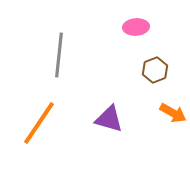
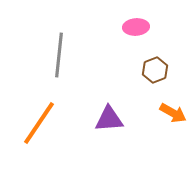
purple triangle: rotated 20 degrees counterclockwise
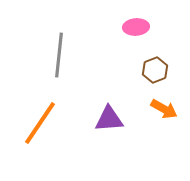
orange arrow: moved 9 px left, 4 px up
orange line: moved 1 px right
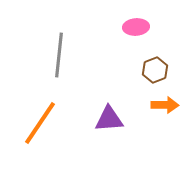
orange arrow: moved 1 px right, 4 px up; rotated 28 degrees counterclockwise
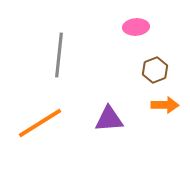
orange line: rotated 24 degrees clockwise
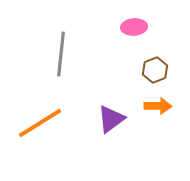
pink ellipse: moved 2 px left
gray line: moved 2 px right, 1 px up
orange arrow: moved 7 px left, 1 px down
purple triangle: moved 2 px right; rotated 32 degrees counterclockwise
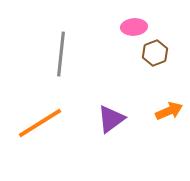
brown hexagon: moved 17 px up
orange arrow: moved 11 px right, 5 px down; rotated 24 degrees counterclockwise
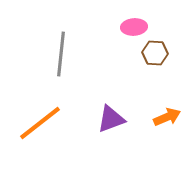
brown hexagon: rotated 25 degrees clockwise
orange arrow: moved 2 px left, 6 px down
purple triangle: rotated 16 degrees clockwise
orange line: rotated 6 degrees counterclockwise
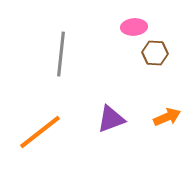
orange line: moved 9 px down
